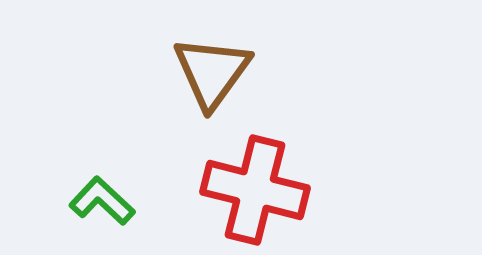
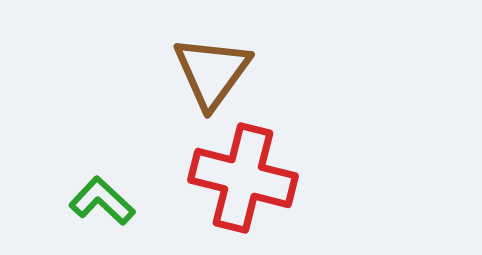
red cross: moved 12 px left, 12 px up
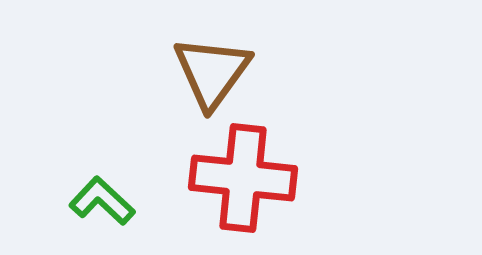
red cross: rotated 8 degrees counterclockwise
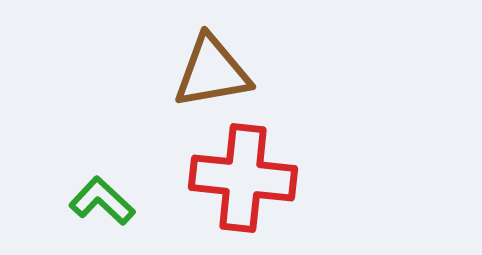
brown triangle: rotated 44 degrees clockwise
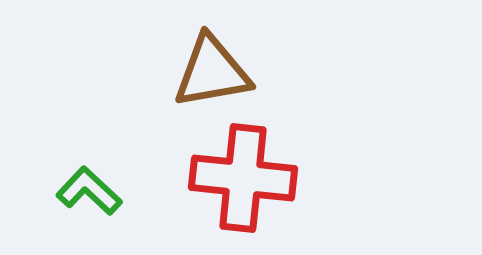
green L-shape: moved 13 px left, 10 px up
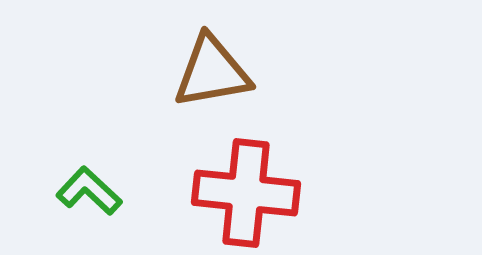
red cross: moved 3 px right, 15 px down
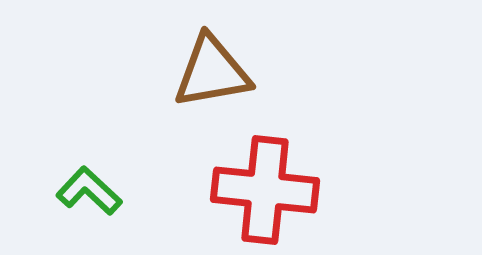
red cross: moved 19 px right, 3 px up
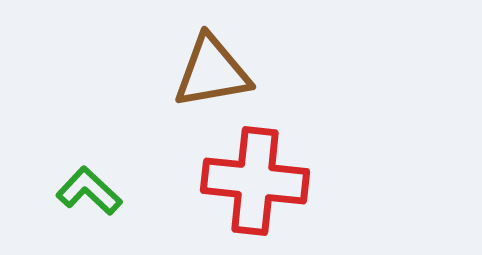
red cross: moved 10 px left, 9 px up
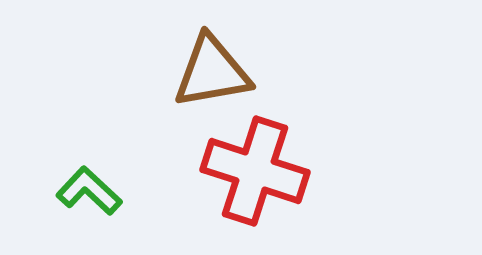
red cross: moved 10 px up; rotated 12 degrees clockwise
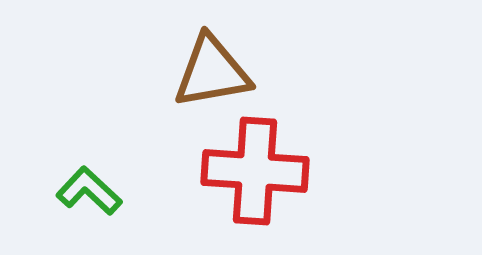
red cross: rotated 14 degrees counterclockwise
